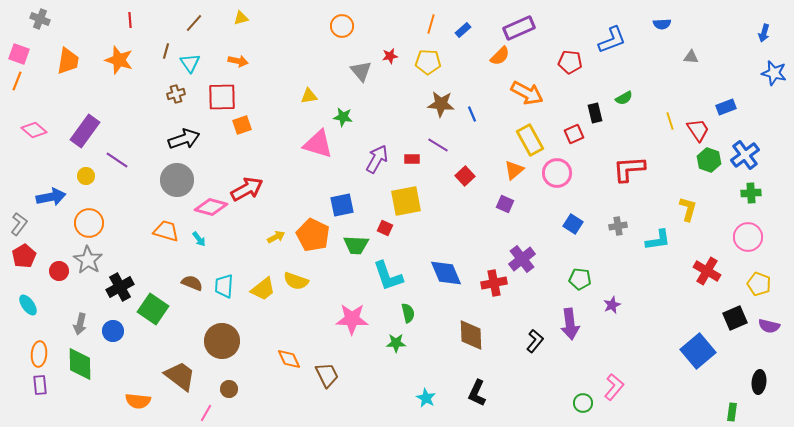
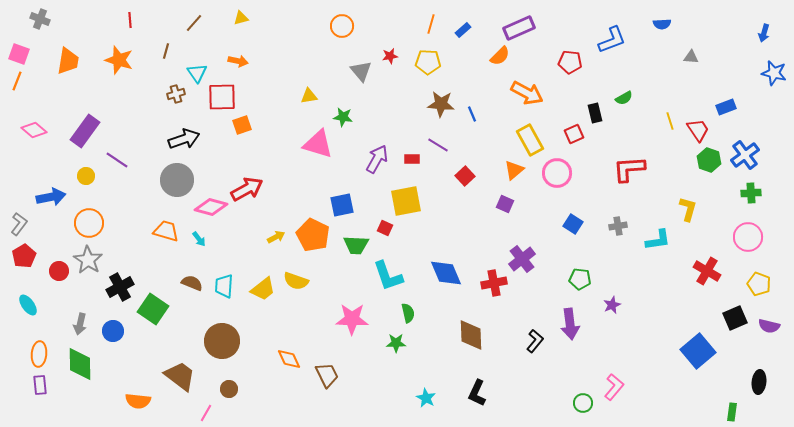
cyan triangle at (190, 63): moved 7 px right, 10 px down
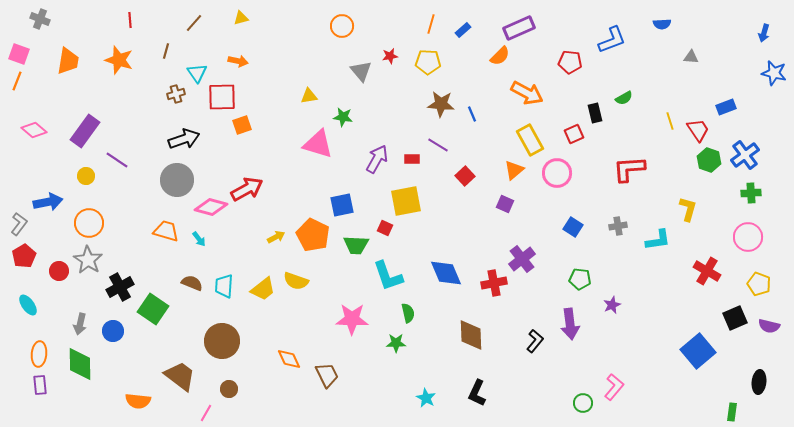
blue arrow at (51, 197): moved 3 px left, 5 px down
blue square at (573, 224): moved 3 px down
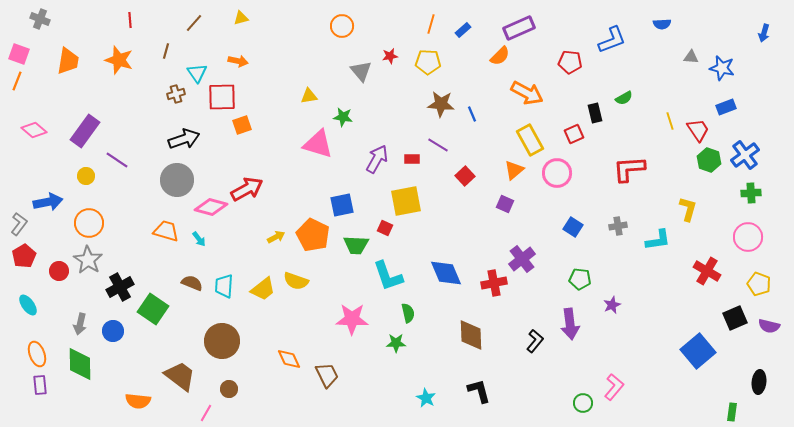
blue star at (774, 73): moved 52 px left, 5 px up
orange ellipse at (39, 354): moved 2 px left; rotated 25 degrees counterclockwise
black L-shape at (477, 393): moved 2 px right, 2 px up; rotated 140 degrees clockwise
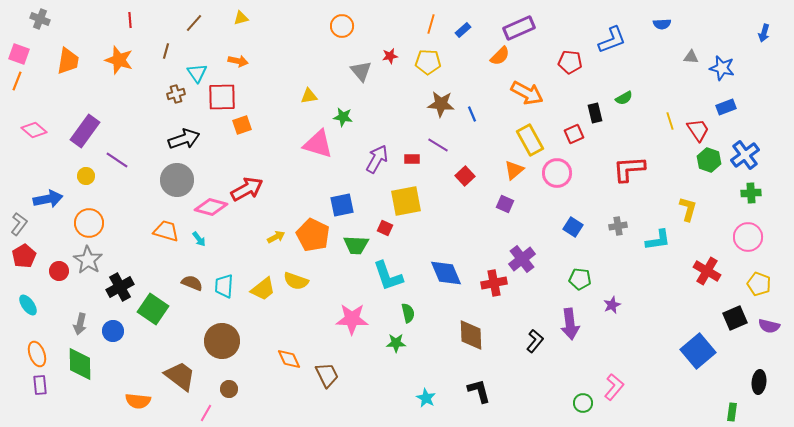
blue arrow at (48, 202): moved 3 px up
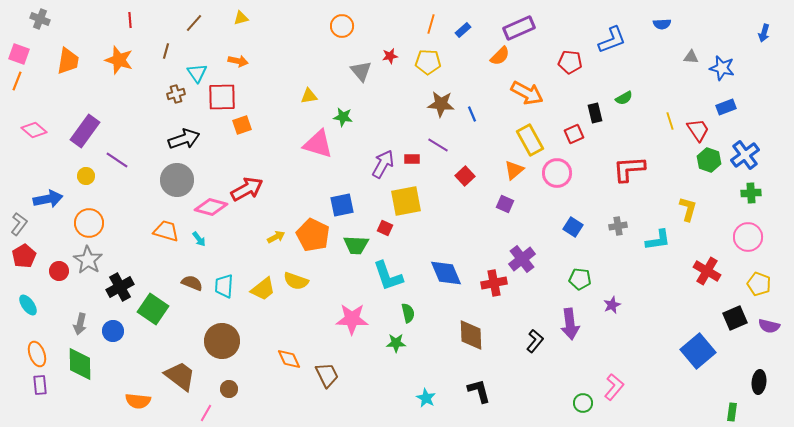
purple arrow at (377, 159): moved 6 px right, 5 px down
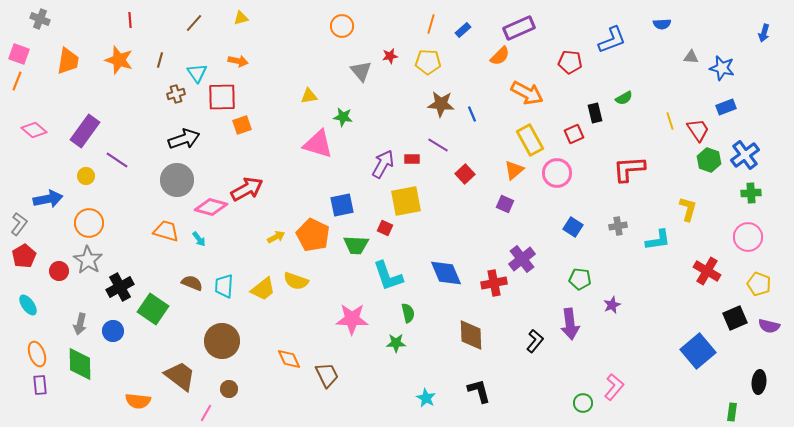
brown line at (166, 51): moved 6 px left, 9 px down
red square at (465, 176): moved 2 px up
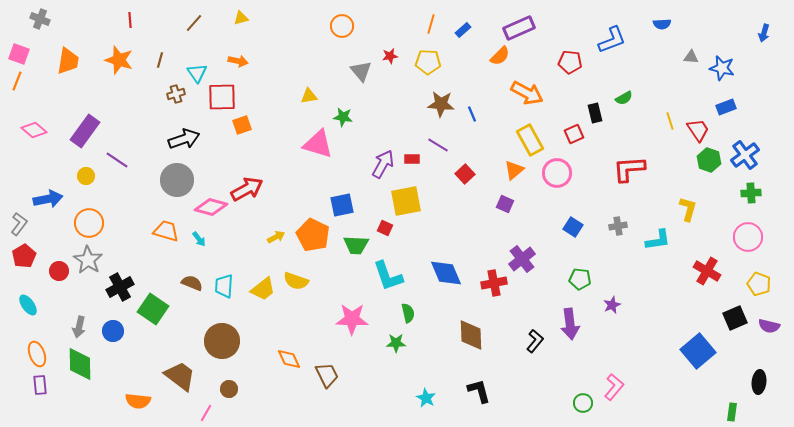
gray arrow at (80, 324): moved 1 px left, 3 px down
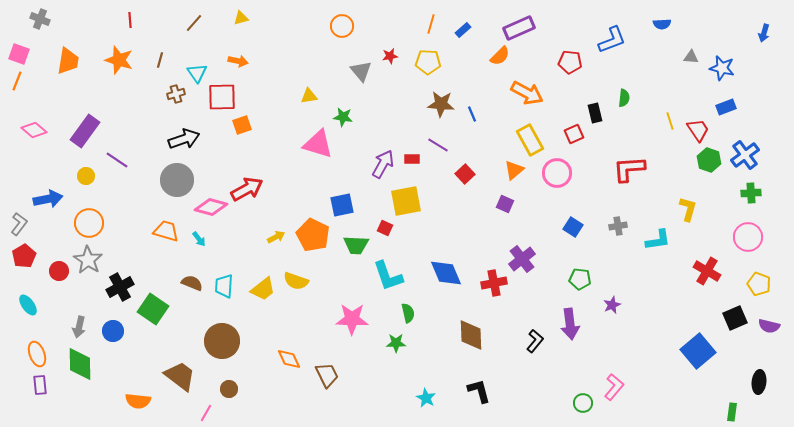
green semicircle at (624, 98): rotated 54 degrees counterclockwise
